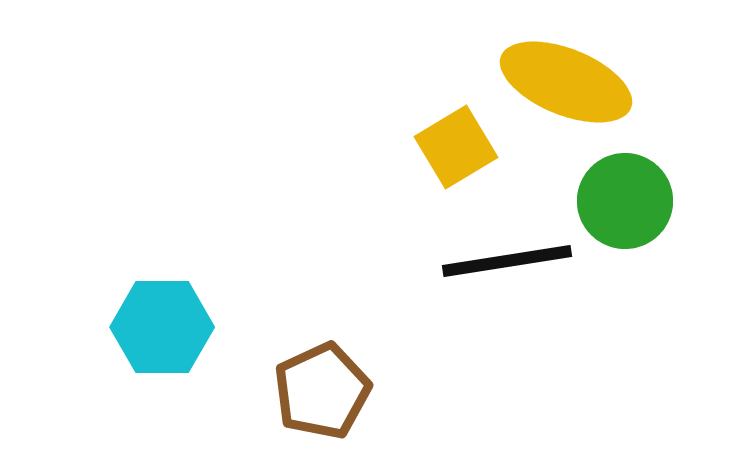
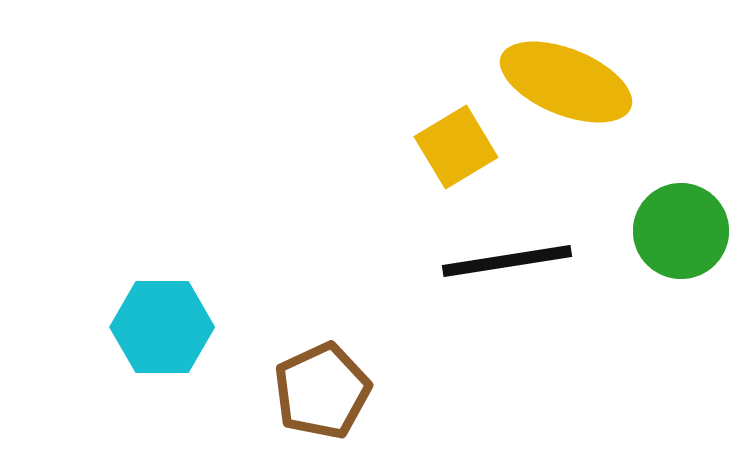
green circle: moved 56 px right, 30 px down
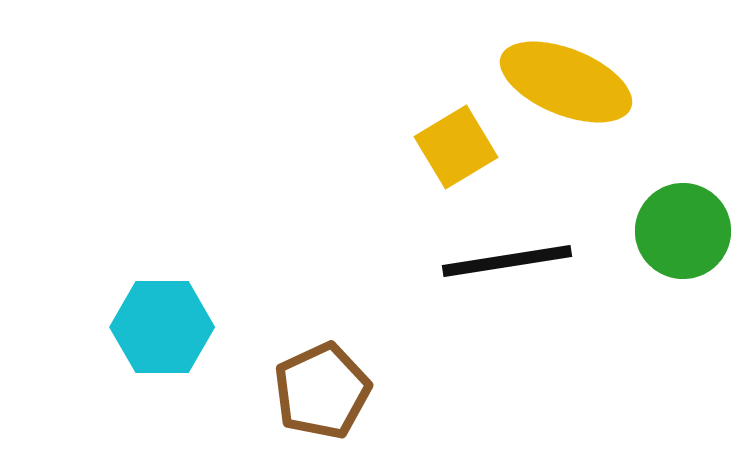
green circle: moved 2 px right
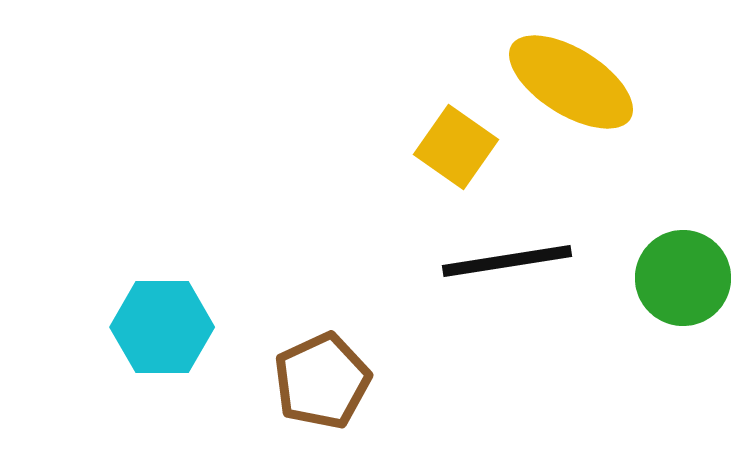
yellow ellipse: moved 5 px right; rotated 10 degrees clockwise
yellow square: rotated 24 degrees counterclockwise
green circle: moved 47 px down
brown pentagon: moved 10 px up
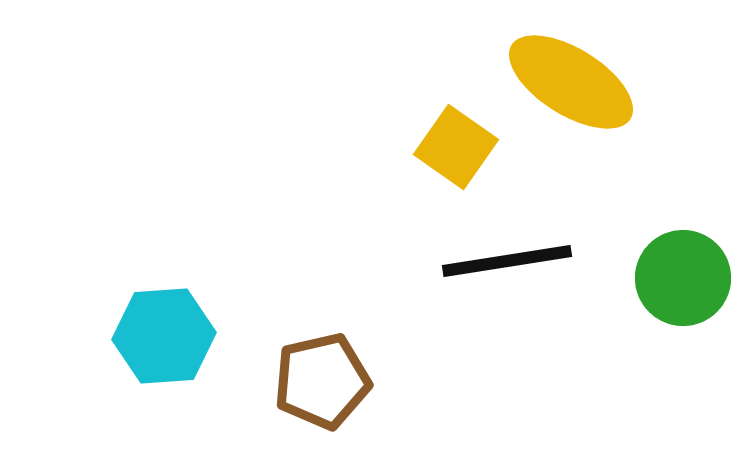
cyan hexagon: moved 2 px right, 9 px down; rotated 4 degrees counterclockwise
brown pentagon: rotated 12 degrees clockwise
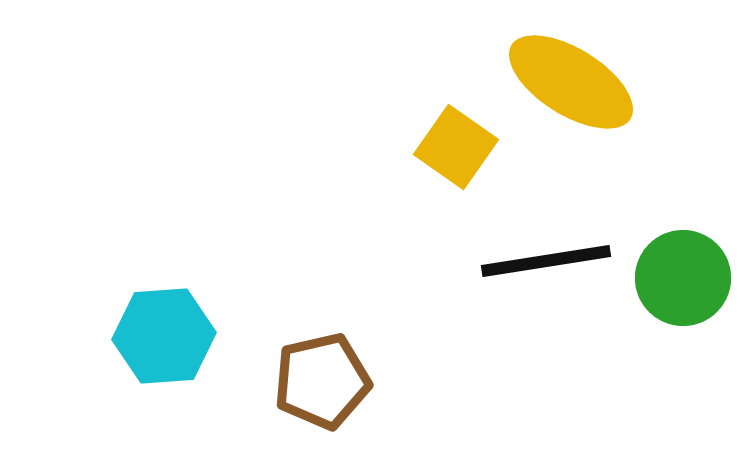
black line: moved 39 px right
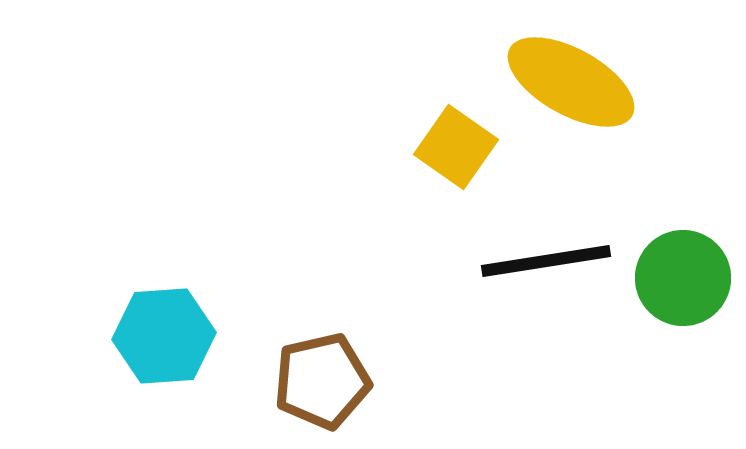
yellow ellipse: rotated 3 degrees counterclockwise
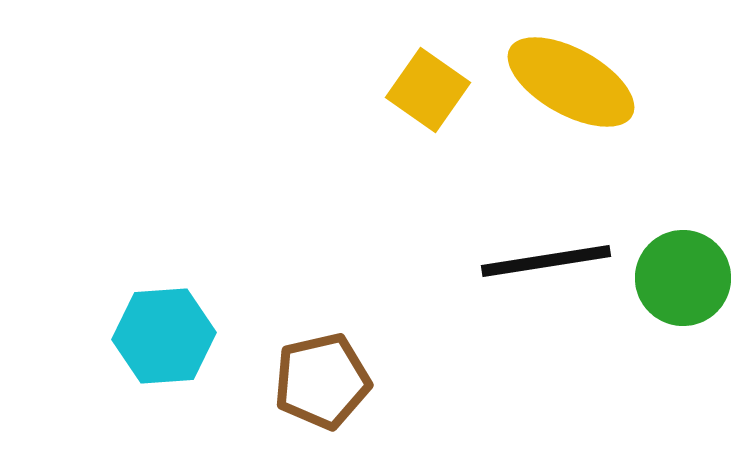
yellow square: moved 28 px left, 57 px up
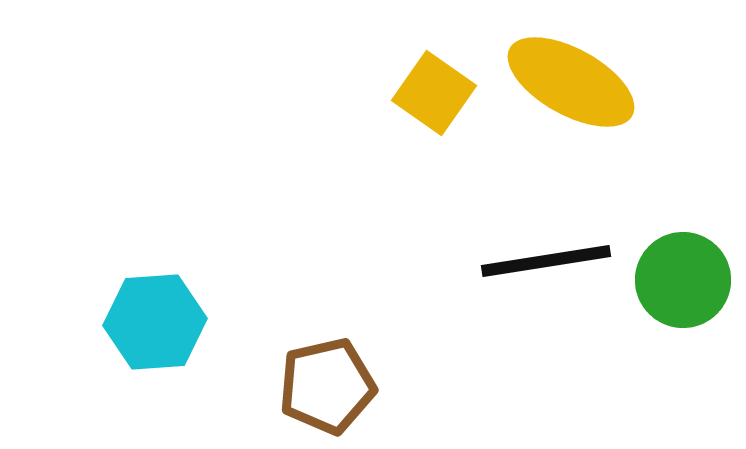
yellow square: moved 6 px right, 3 px down
green circle: moved 2 px down
cyan hexagon: moved 9 px left, 14 px up
brown pentagon: moved 5 px right, 5 px down
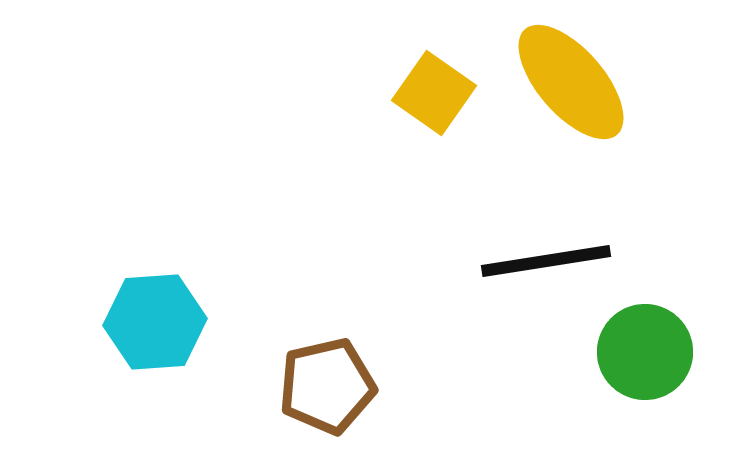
yellow ellipse: rotated 20 degrees clockwise
green circle: moved 38 px left, 72 px down
